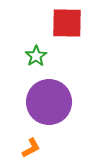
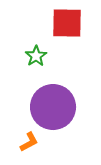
purple circle: moved 4 px right, 5 px down
orange L-shape: moved 2 px left, 6 px up
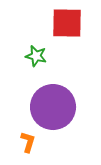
green star: rotated 25 degrees counterclockwise
orange L-shape: moved 1 px left; rotated 45 degrees counterclockwise
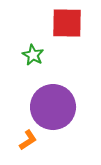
green star: moved 3 px left, 1 px up; rotated 15 degrees clockwise
orange L-shape: moved 2 px up; rotated 40 degrees clockwise
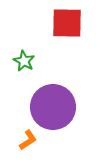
green star: moved 9 px left, 6 px down
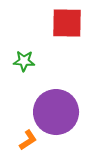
green star: rotated 25 degrees counterclockwise
purple circle: moved 3 px right, 5 px down
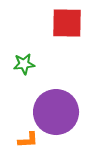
green star: moved 3 px down; rotated 10 degrees counterclockwise
orange L-shape: rotated 30 degrees clockwise
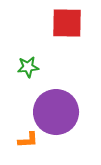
green star: moved 4 px right, 3 px down
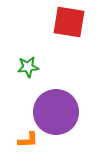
red square: moved 2 px right, 1 px up; rotated 8 degrees clockwise
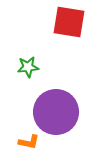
orange L-shape: moved 1 px right, 2 px down; rotated 15 degrees clockwise
